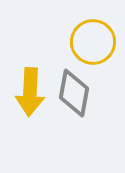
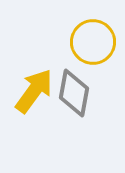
yellow arrow: moved 4 px right, 1 px up; rotated 147 degrees counterclockwise
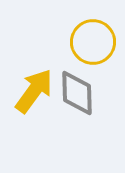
gray diamond: moved 3 px right; rotated 12 degrees counterclockwise
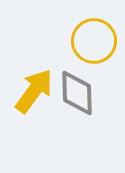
yellow circle: moved 1 px right, 1 px up
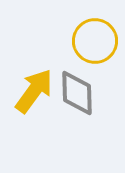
yellow circle: moved 1 px right
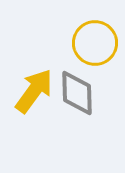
yellow circle: moved 2 px down
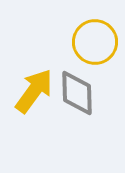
yellow circle: moved 1 px up
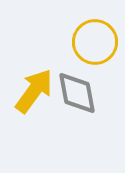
gray diamond: rotated 9 degrees counterclockwise
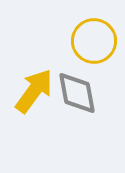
yellow circle: moved 1 px left, 1 px up
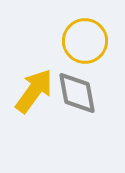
yellow circle: moved 9 px left
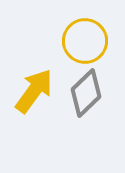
gray diamond: moved 9 px right; rotated 57 degrees clockwise
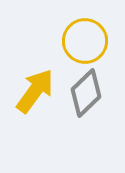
yellow arrow: moved 1 px right
